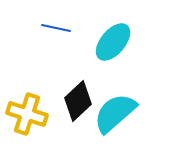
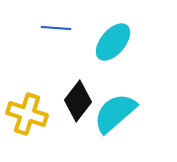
blue line: rotated 8 degrees counterclockwise
black diamond: rotated 9 degrees counterclockwise
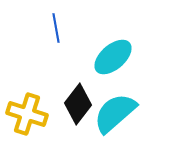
blue line: rotated 76 degrees clockwise
cyan ellipse: moved 15 px down; rotated 9 degrees clockwise
black diamond: moved 3 px down
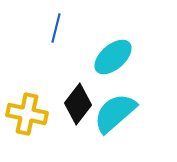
blue line: rotated 24 degrees clockwise
yellow cross: rotated 6 degrees counterclockwise
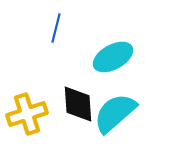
cyan ellipse: rotated 12 degrees clockwise
black diamond: rotated 42 degrees counterclockwise
yellow cross: rotated 30 degrees counterclockwise
